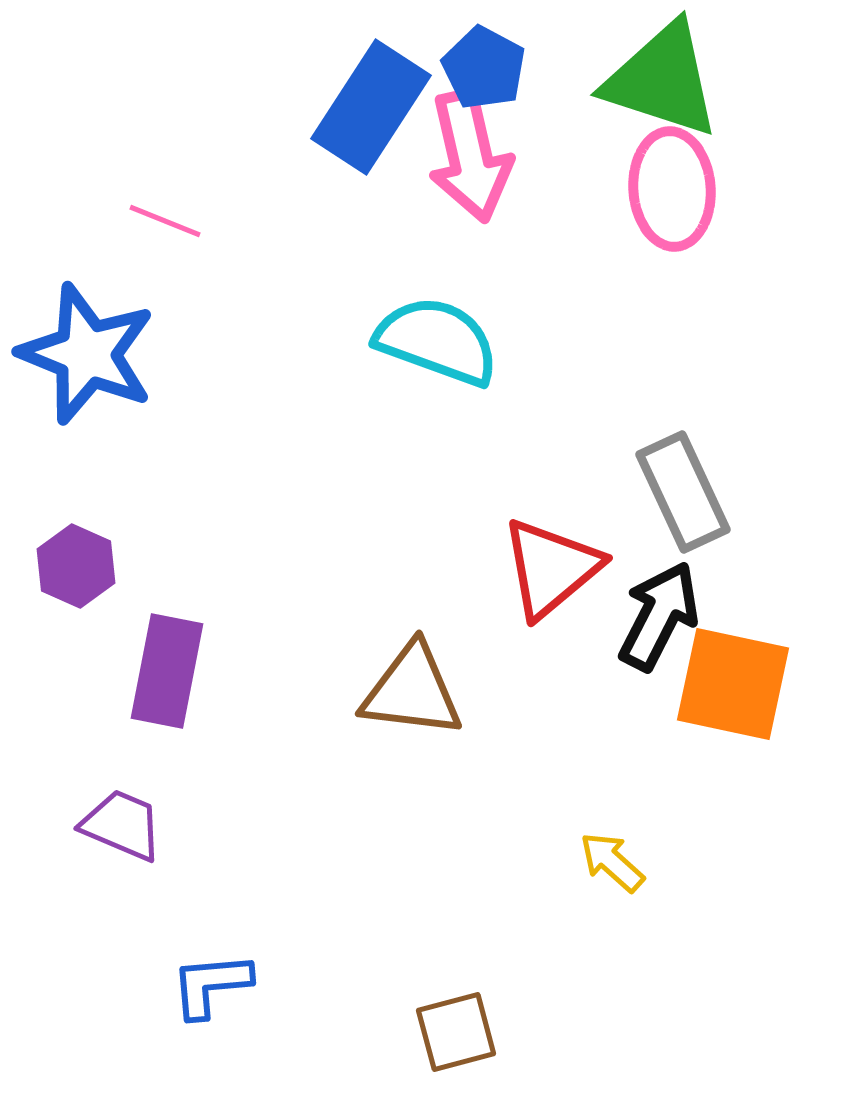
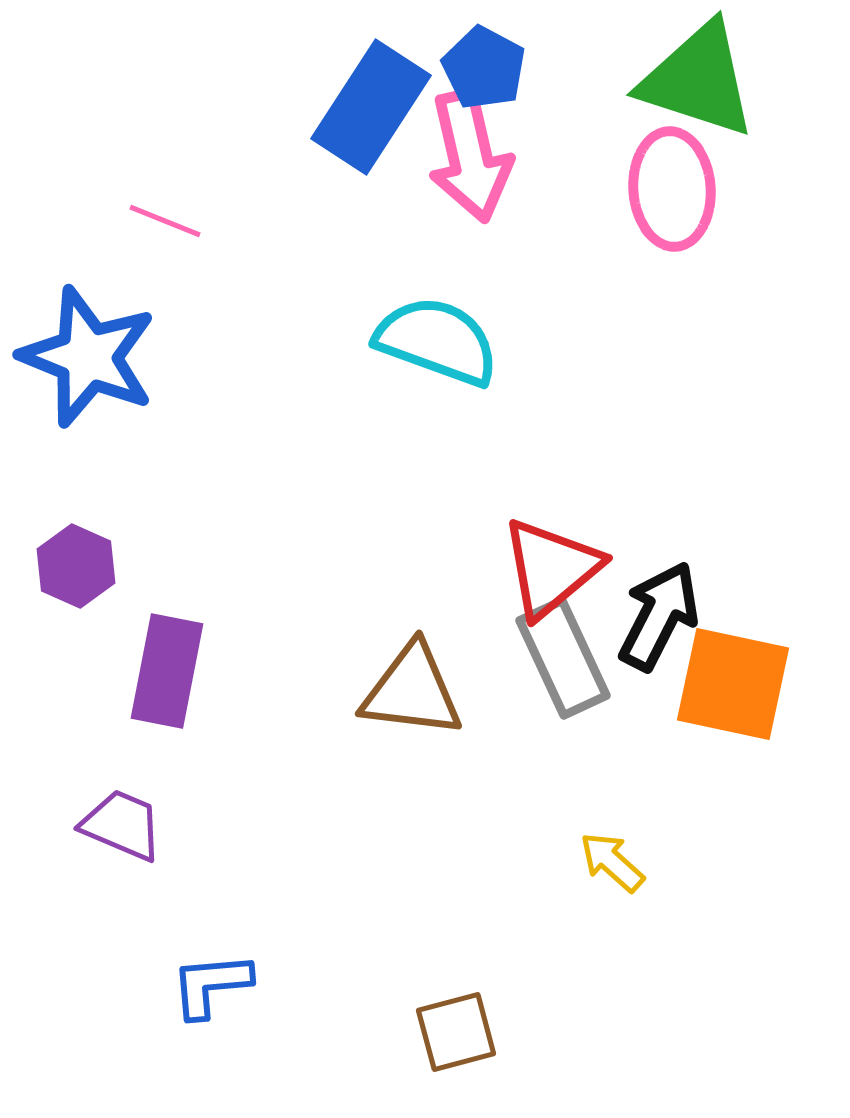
green triangle: moved 36 px right
blue star: moved 1 px right, 3 px down
gray rectangle: moved 120 px left, 166 px down
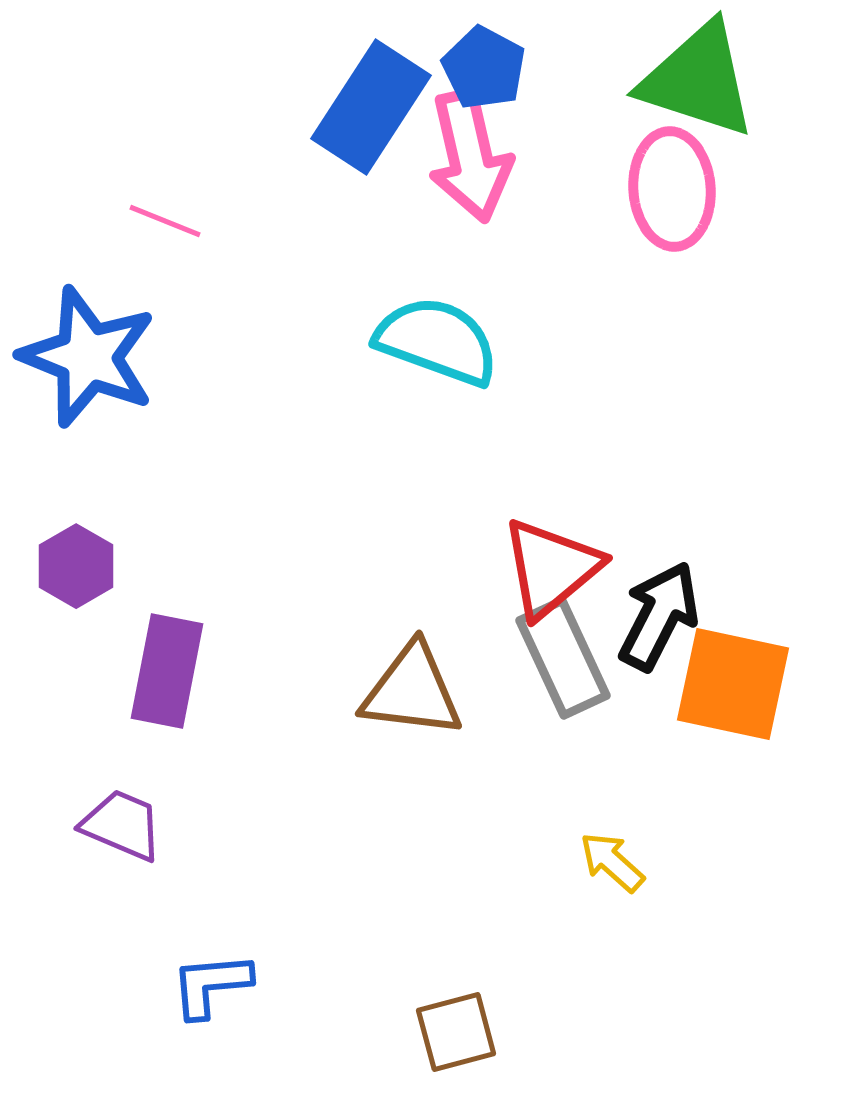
purple hexagon: rotated 6 degrees clockwise
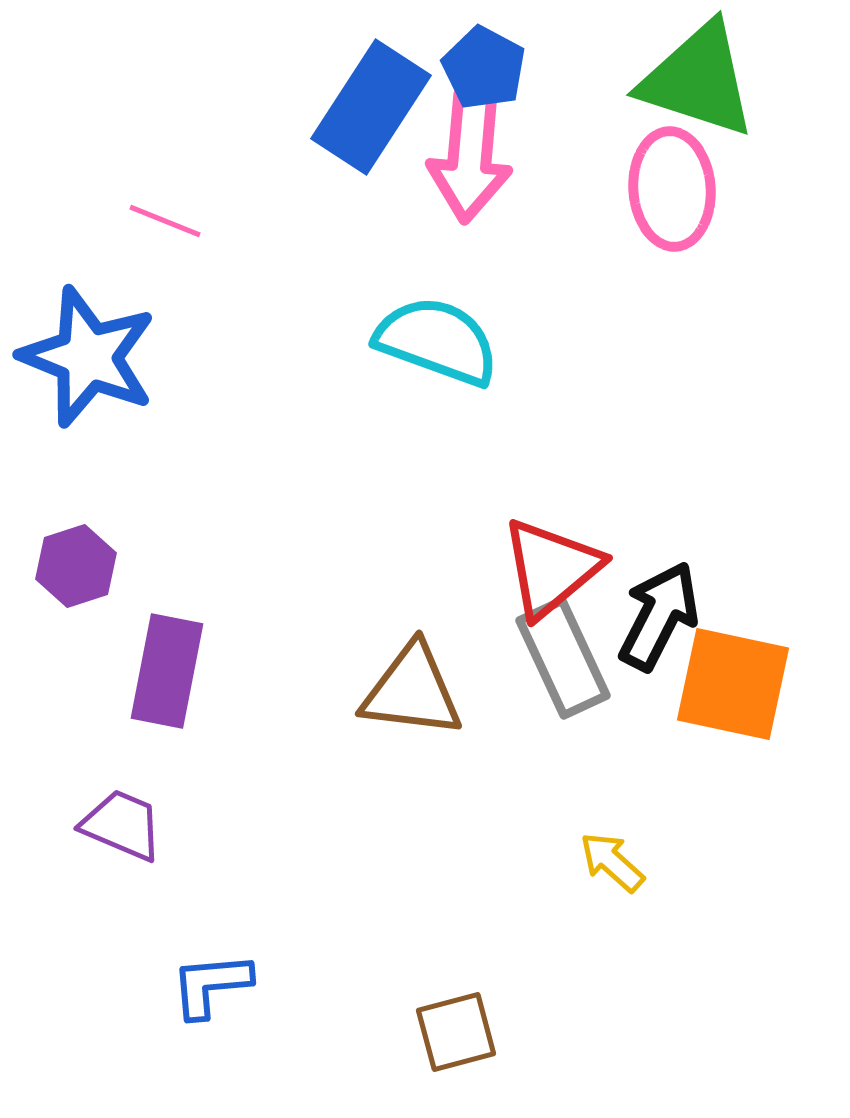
pink arrow: rotated 18 degrees clockwise
purple hexagon: rotated 12 degrees clockwise
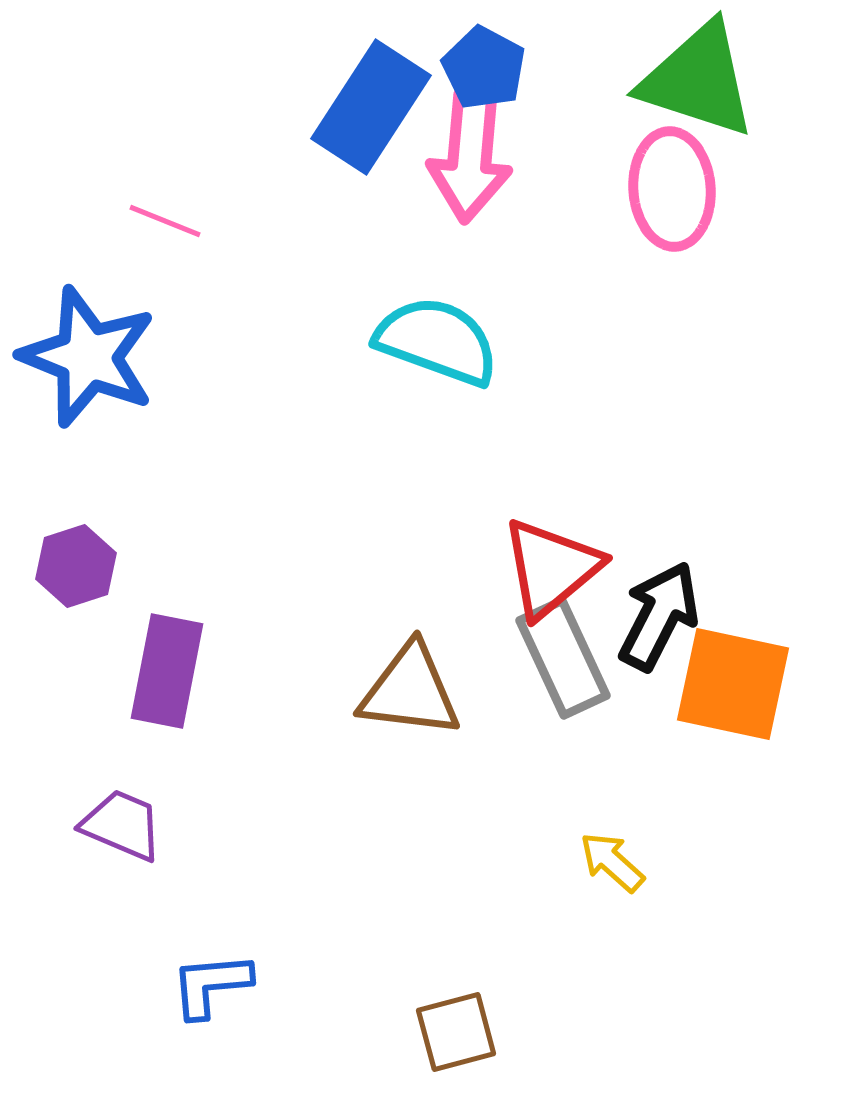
brown triangle: moved 2 px left
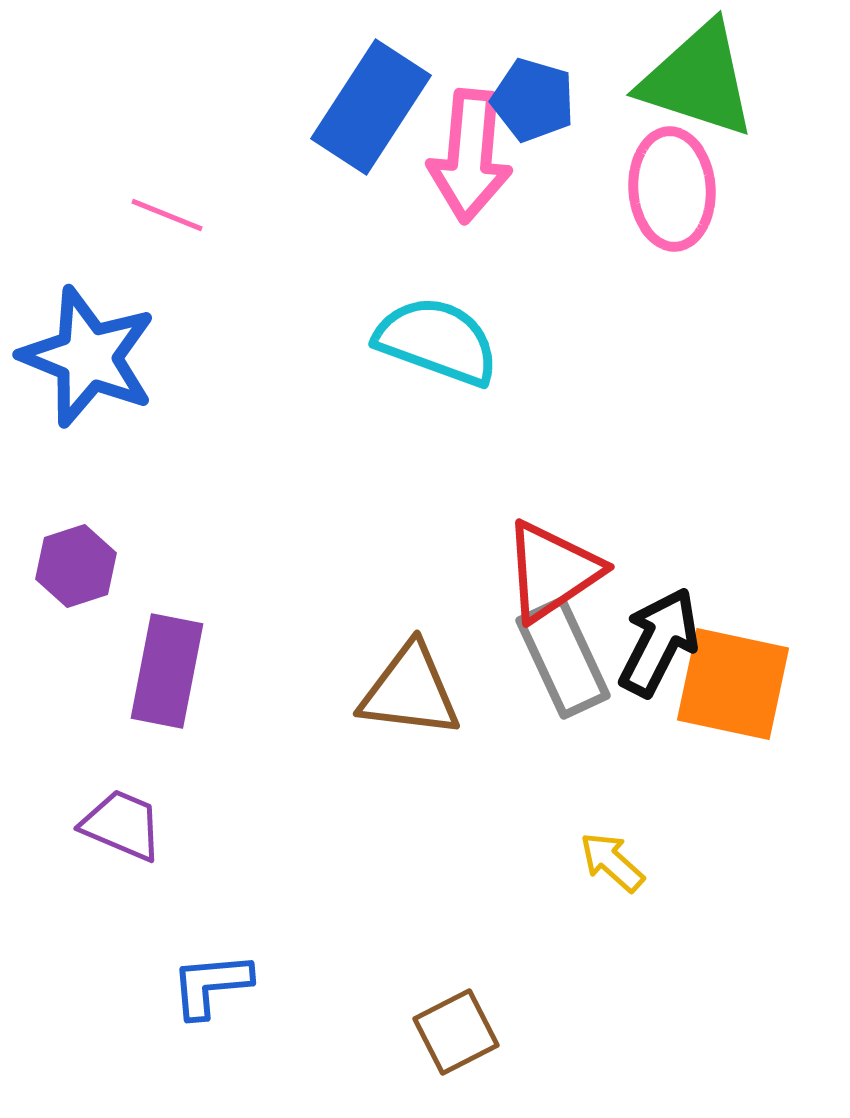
blue pentagon: moved 49 px right, 32 px down; rotated 12 degrees counterclockwise
pink line: moved 2 px right, 6 px up
red triangle: moved 1 px right, 3 px down; rotated 6 degrees clockwise
black arrow: moved 26 px down
brown square: rotated 12 degrees counterclockwise
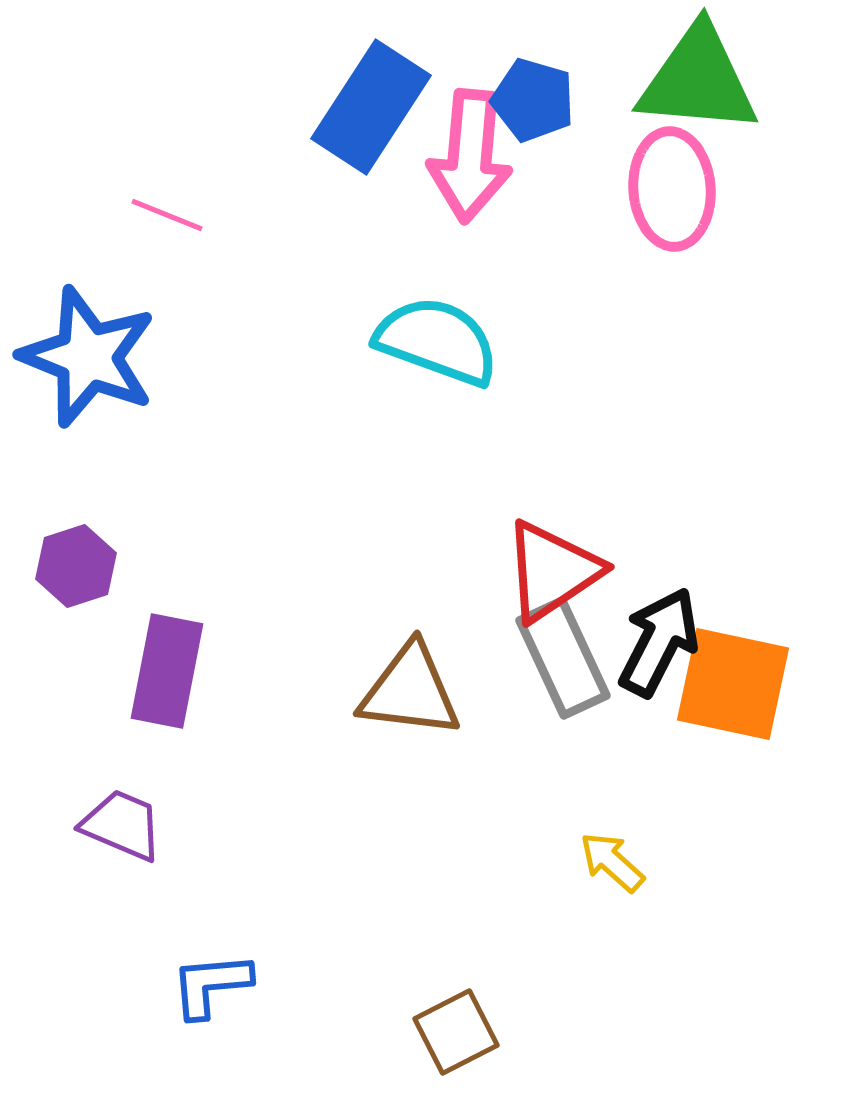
green triangle: rotated 13 degrees counterclockwise
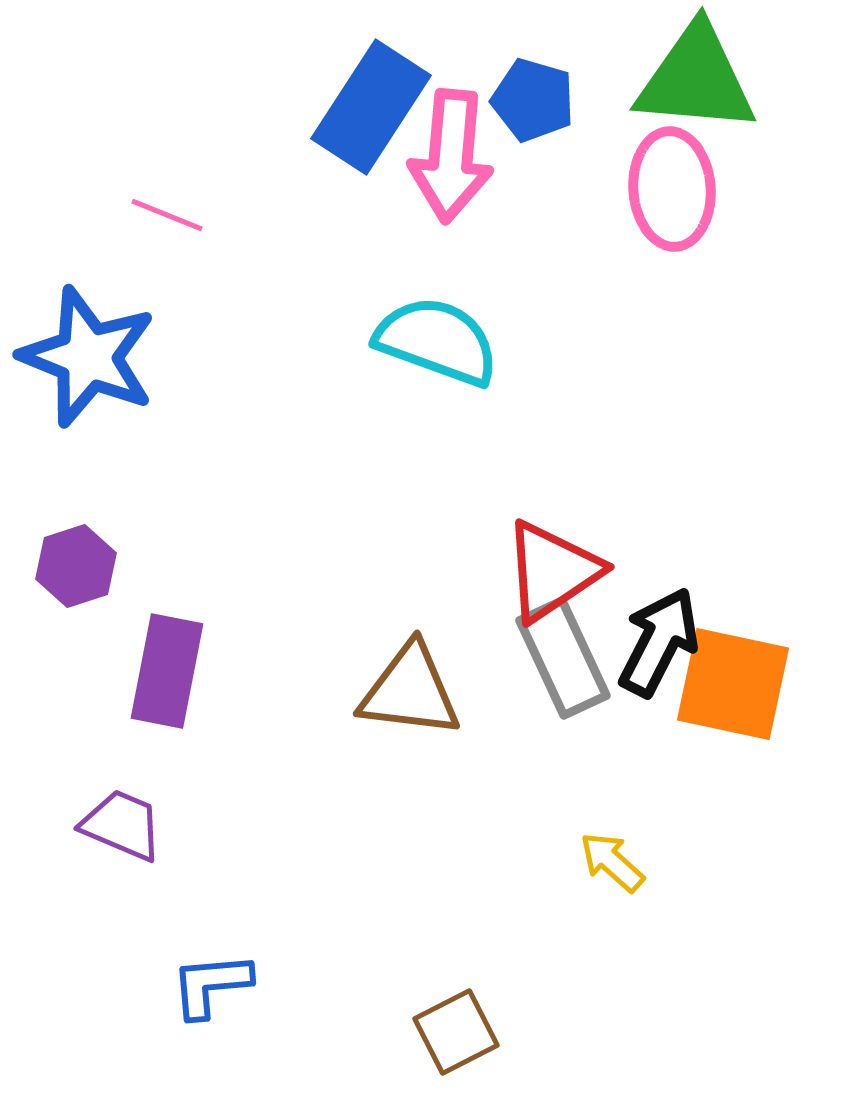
green triangle: moved 2 px left, 1 px up
pink arrow: moved 19 px left
